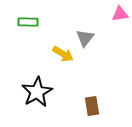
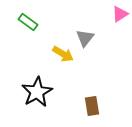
pink triangle: rotated 24 degrees counterclockwise
green rectangle: rotated 36 degrees clockwise
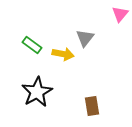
pink triangle: rotated 18 degrees counterclockwise
green rectangle: moved 4 px right, 23 px down
yellow arrow: rotated 20 degrees counterclockwise
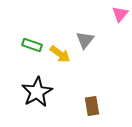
gray triangle: moved 2 px down
green rectangle: rotated 18 degrees counterclockwise
yellow arrow: moved 3 px left; rotated 25 degrees clockwise
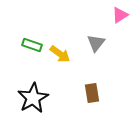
pink triangle: moved 1 px down; rotated 18 degrees clockwise
gray triangle: moved 11 px right, 3 px down
black star: moved 4 px left, 6 px down
brown rectangle: moved 13 px up
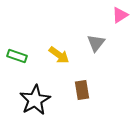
green rectangle: moved 15 px left, 11 px down
yellow arrow: moved 1 px left, 1 px down
brown rectangle: moved 10 px left, 3 px up
black star: moved 2 px right, 2 px down
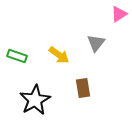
pink triangle: moved 1 px left, 1 px up
brown rectangle: moved 1 px right, 2 px up
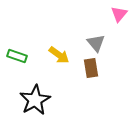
pink triangle: rotated 18 degrees counterclockwise
gray triangle: rotated 18 degrees counterclockwise
brown rectangle: moved 8 px right, 20 px up
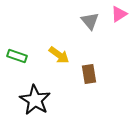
pink triangle: rotated 18 degrees clockwise
gray triangle: moved 6 px left, 22 px up
brown rectangle: moved 2 px left, 6 px down
black star: rotated 12 degrees counterclockwise
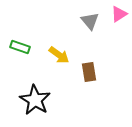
green rectangle: moved 3 px right, 9 px up
brown rectangle: moved 2 px up
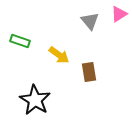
green rectangle: moved 6 px up
